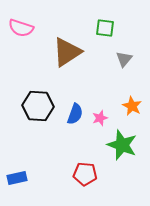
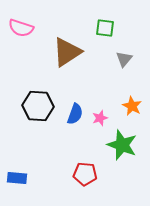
blue rectangle: rotated 18 degrees clockwise
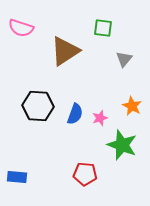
green square: moved 2 px left
brown triangle: moved 2 px left, 1 px up
blue rectangle: moved 1 px up
